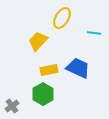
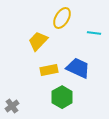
green hexagon: moved 19 px right, 3 px down
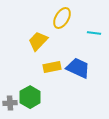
yellow rectangle: moved 3 px right, 3 px up
green hexagon: moved 32 px left
gray cross: moved 2 px left, 3 px up; rotated 32 degrees clockwise
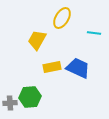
yellow trapezoid: moved 1 px left, 1 px up; rotated 15 degrees counterclockwise
green hexagon: rotated 25 degrees clockwise
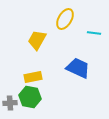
yellow ellipse: moved 3 px right, 1 px down
yellow rectangle: moved 19 px left, 10 px down
green hexagon: rotated 15 degrees clockwise
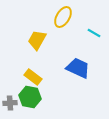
yellow ellipse: moved 2 px left, 2 px up
cyan line: rotated 24 degrees clockwise
yellow rectangle: rotated 48 degrees clockwise
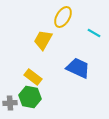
yellow trapezoid: moved 6 px right
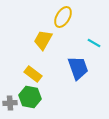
cyan line: moved 10 px down
blue trapezoid: rotated 45 degrees clockwise
yellow rectangle: moved 3 px up
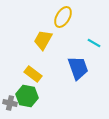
green hexagon: moved 3 px left, 1 px up
gray cross: rotated 16 degrees clockwise
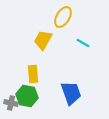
cyan line: moved 11 px left
blue trapezoid: moved 7 px left, 25 px down
yellow rectangle: rotated 48 degrees clockwise
gray cross: moved 1 px right
